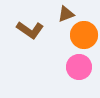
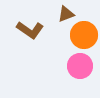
pink circle: moved 1 px right, 1 px up
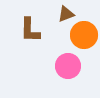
brown L-shape: rotated 56 degrees clockwise
pink circle: moved 12 px left
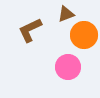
brown L-shape: rotated 64 degrees clockwise
pink circle: moved 1 px down
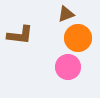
brown L-shape: moved 10 px left, 5 px down; rotated 148 degrees counterclockwise
orange circle: moved 6 px left, 3 px down
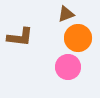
brown L-shape: moved 2 px down
